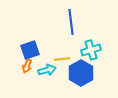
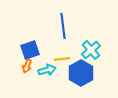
blue line: moved 8 px left, 4 px down
cyan cross: rotated 24 degrees counterclockwise
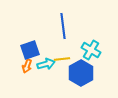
cyan cross: rotated 18 degrees counterclockwise
cyan arrow: moved 1 px left, 6 px up
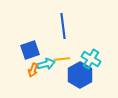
cyan cross: moved 9 px down
orange arrow: moved 6 px right, 4 px down
blue hexagon: moved 1 px left, 2 px down
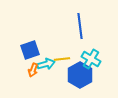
blue line: moved 17 px right
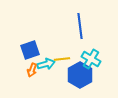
orange arrow: moved 1 px left
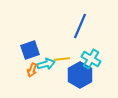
blue line: rotated 30 degrees clockwise
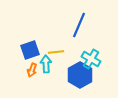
blue line: moved 1 px left, 1 px up
yellow line: moved 6 px left, 7 px up
cyan arrow: rotated 78 degrees counterclockwise
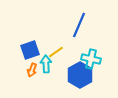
yellow line: rotated 28 degrees counterclockwise
cyan cross: rotated 18 degrees counterclockwise
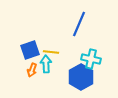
blue line: moved 1 px up
yellow line: moved 5 px left; rotated 42 degrees clockwise
blue hexagon: moved 1 px right, 2 px down
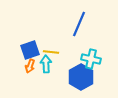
orange arrow: moved 2 px left, 4 px up
